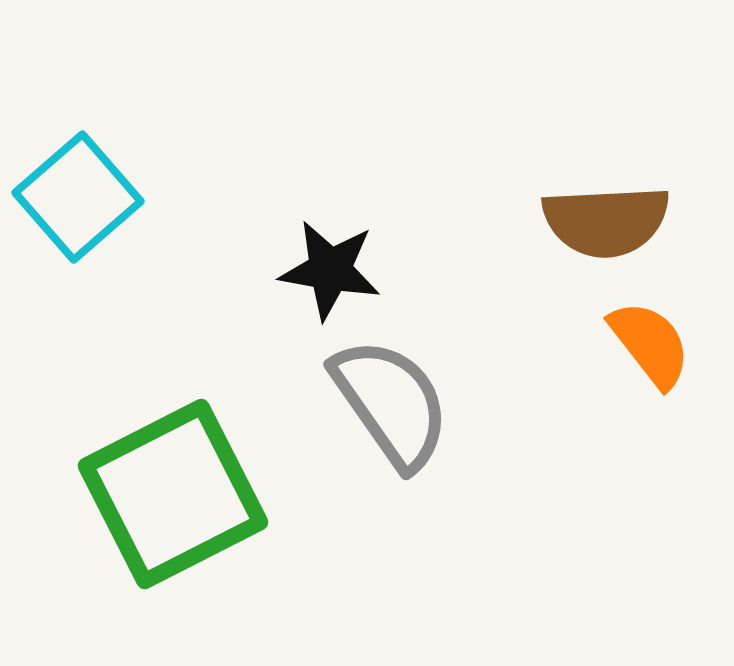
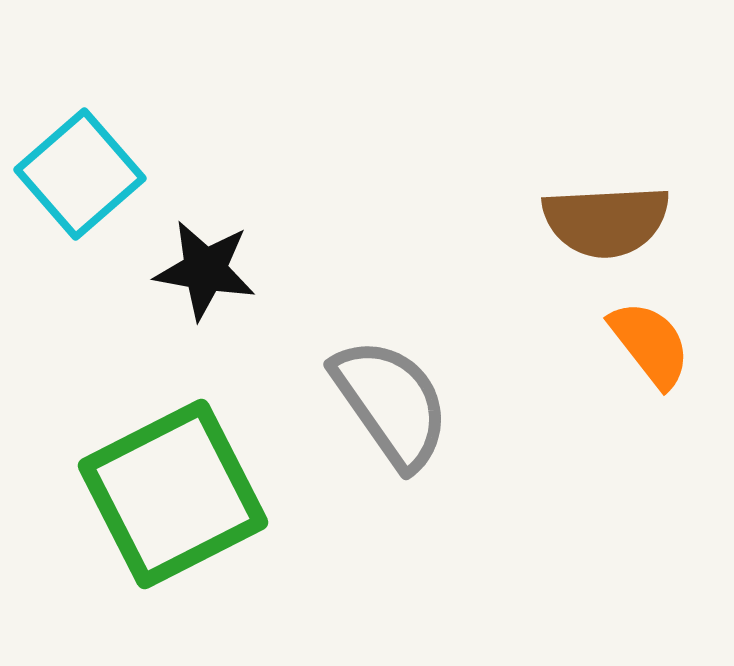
cyan square: moved 2 px right, 23 px up
black star: moved 125 px left
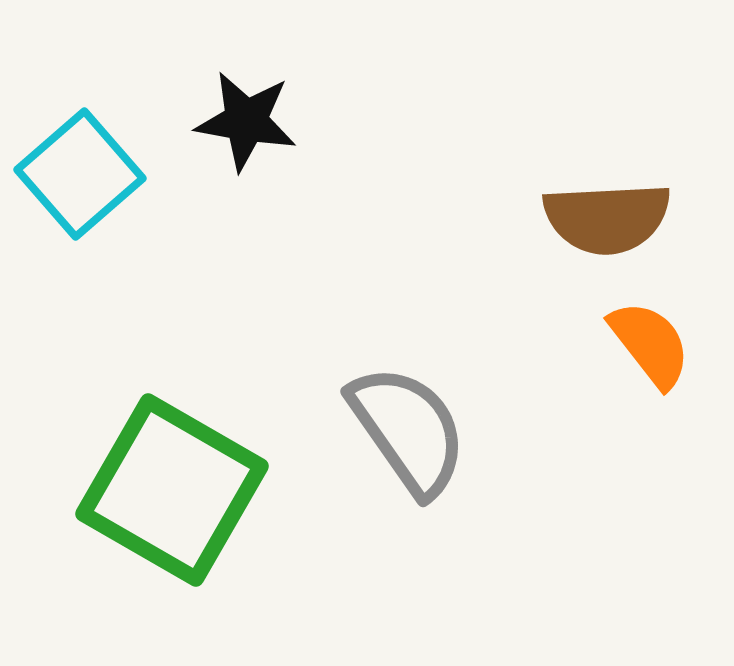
brown semicircle: moved 1 px right, 3 px up
black star: moved 41 px right, 149 px up
gray semicircle: moved 17 px right, 27 px down
green square: moved 1 px left, 4 px up; rotated 33 degrees counterclockwise
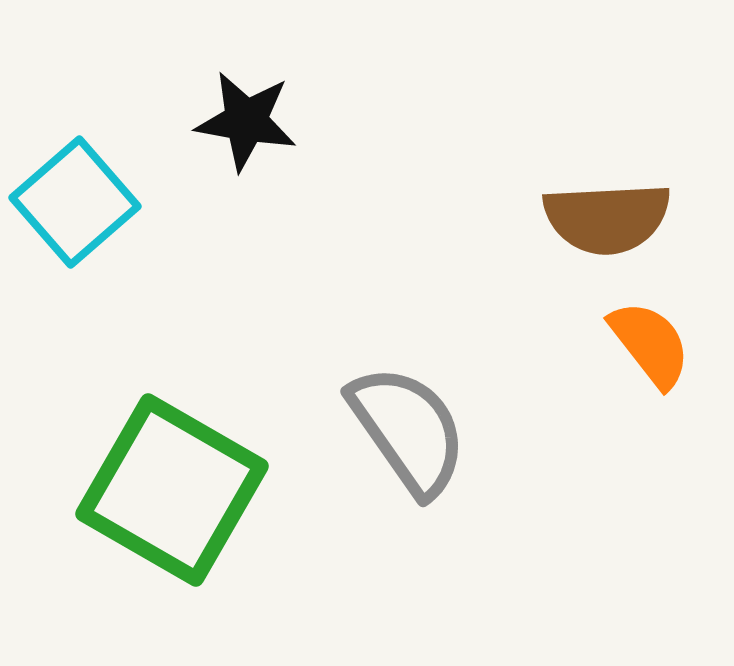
cyan square: moved 5 px left, 28 px down
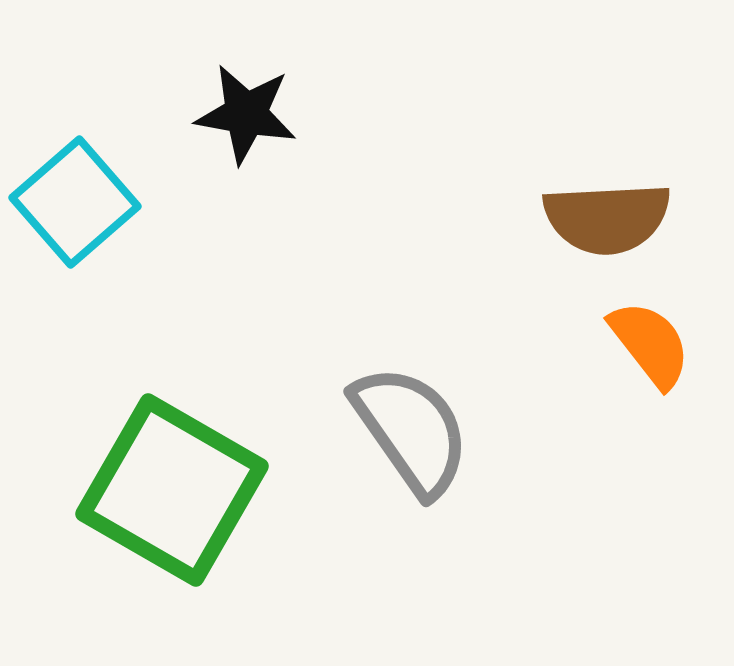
black star: moved 7 px up
gray semicircle: moved 3 px right
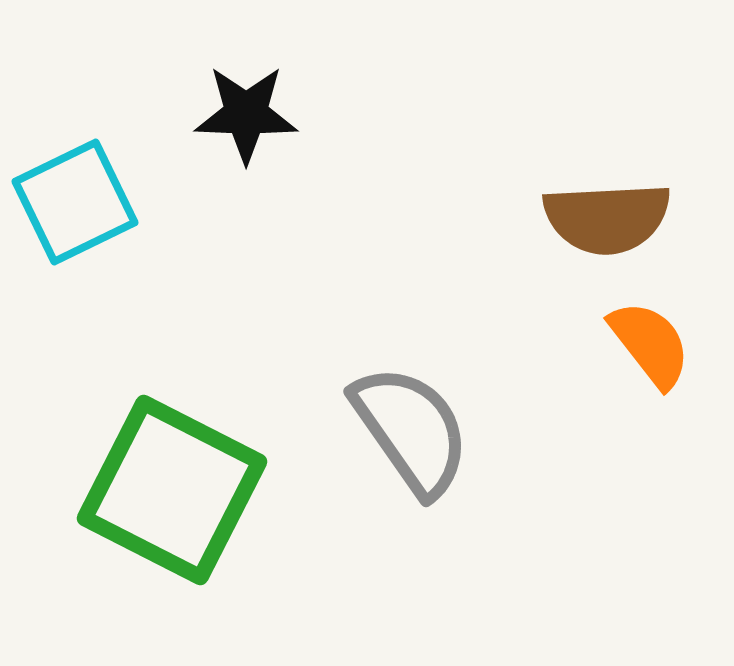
black star: rotated 8 degrees counterclockwise
cyan square: rotated 15 degrees clockwise
green square: rotated 3 degrees counterclockwise
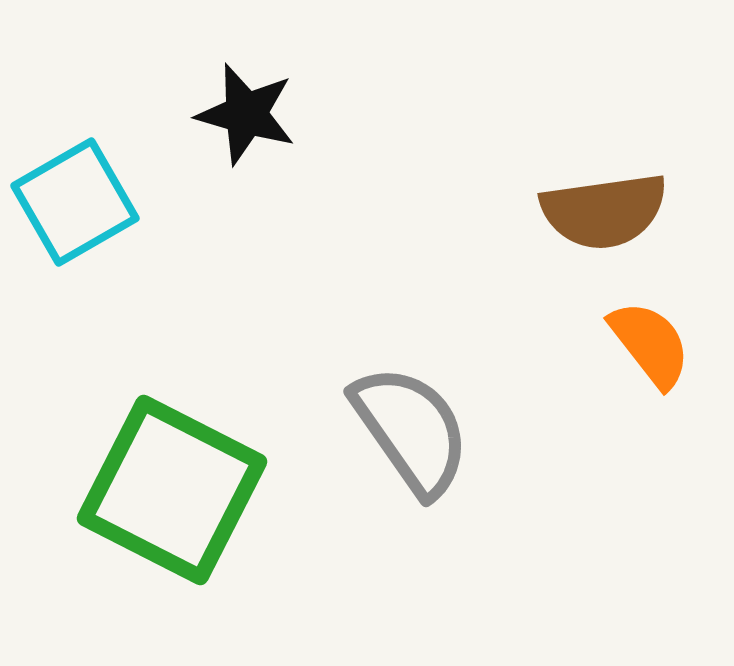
black star: rotated 14 degrees clockwise
cyan square: rotated 4 degrees counterclockwise
brown semicircle: moved 3 px left, 7 px up; rotated 5 degrees counterclockwise
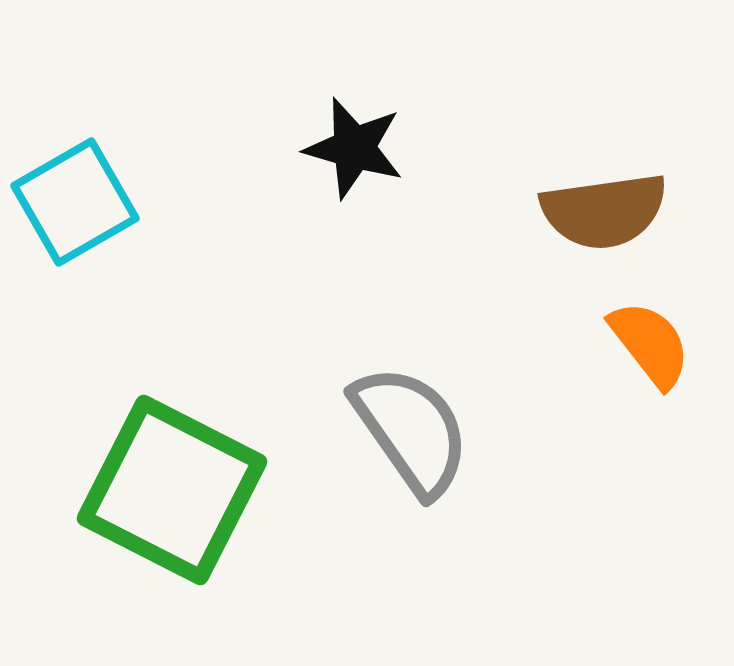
black star: moved 108 px right, 34 px down
